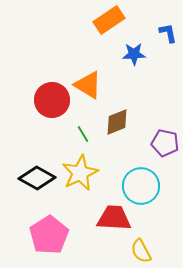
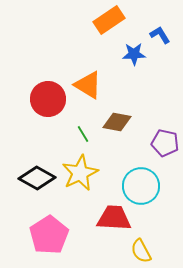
blue L-shape: moved 8 px left, 2 px down; rotated 20 degrees counterclockwise
red circle: moved 4 px left, 1 px up
brown diamond: rotated 32 degrees clockwise
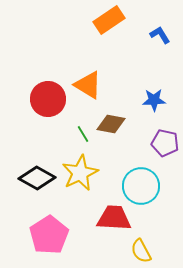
blue star: moved 20 px right, 46 px down
brown diamond: moved 6 px left, 2 px down
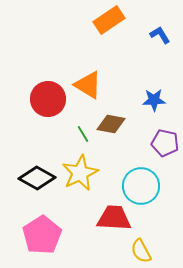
pink pentagon: moved 7 px left
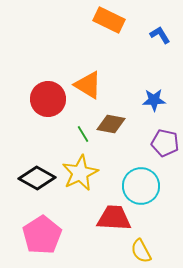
orange rectangle: rotated 60 degrees clockwise
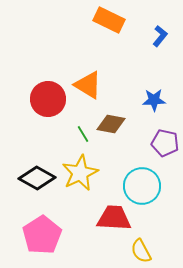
blue L-shape: moved 1 px down; rotated 70 degrees clockwise
cyan circle: moved 1 px right
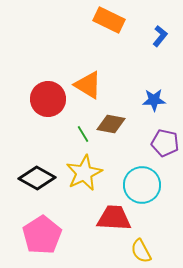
yellow star: moved 4 px right
cyan circle: moved 1 px up
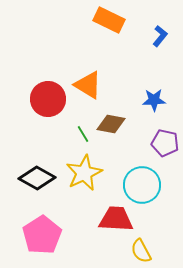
red trapezoid: moved 2 px right, 1 px down
